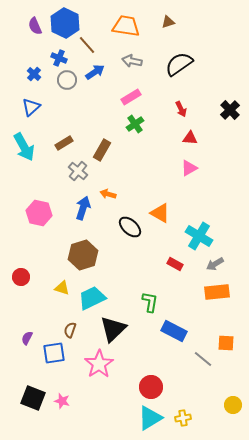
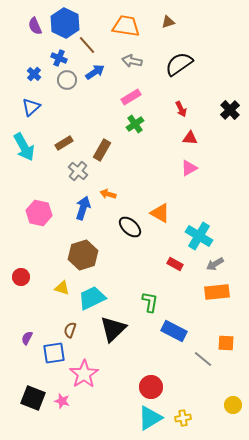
pink star at (99, 364): moved 15 px left, 10 px down
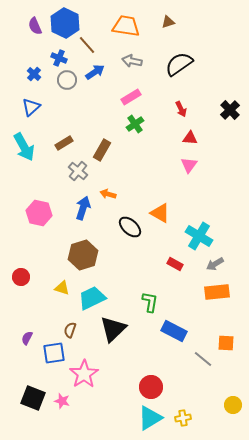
pink triangle at (189, 168): moved 3 px up; rotated 24 degrees counterclockwise
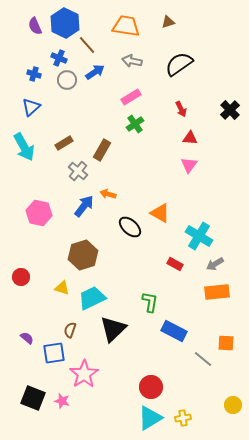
blue cross at (34, 74): rotated 24 degrees counterclockwise
blue arrow at (83, 208): moved 1 px right, 2 px up; rotated 20 degrees clockwise
purple semicircle at (27, 338): rotated 104 degrees clockwise
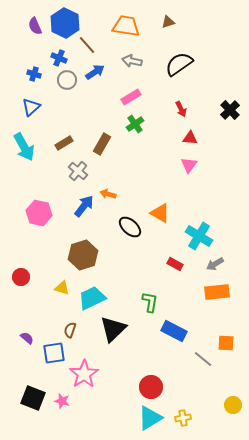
brown rectangle at (102, 150): moved 6 px up
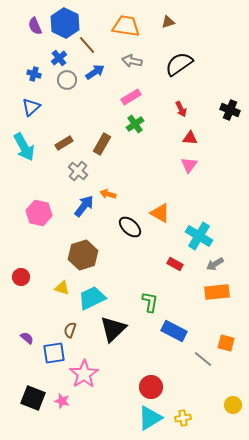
blue cross at (59, 58): rotated 28 degrees clockwise
black cross at (230, 110): rotated 24 degrees counterclockwise
orange square at (226, 343): rotated 12 degrees clockwise
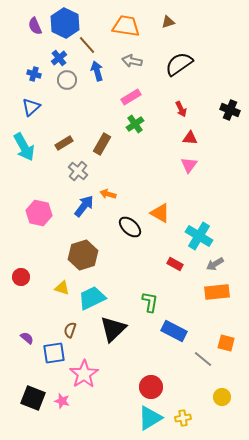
blue arrow at (95, 72): moved 2 px right, 1 px up; rotated 72 degrees counterclockwise
yellow circle at (233, 405): moved 11 px left, 8 px up
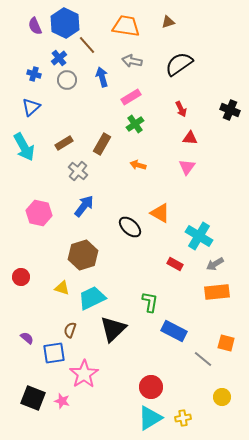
blue arrow at (97, 71): moved 5 px right, 6 px down
pink triangle at (189, 165): moved 2 px left, 2 px down
orange arrow at (108, 194): moved 30 px right, 29 px up
